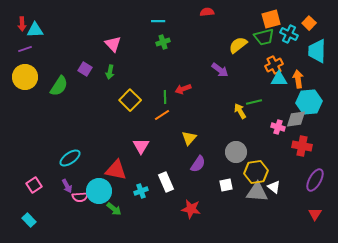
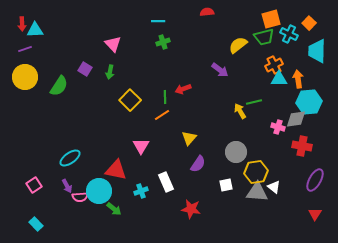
cyan rectangle at (29, 220): moved 7 px right, 4 px down
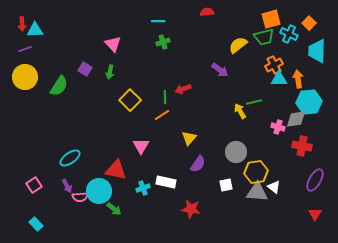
white rectangle at (166, 182): rotated 54 degrees counterclockwise
cyan cross at (141, 191): moved 2 px right, 3 px up
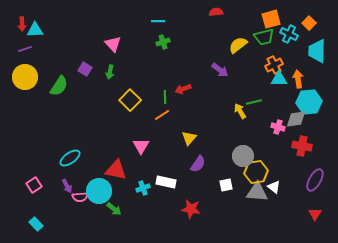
red semicircle at (207, 12): moved 9 px right
gray circle at (236, 152): moved 7 px right, 4 px down
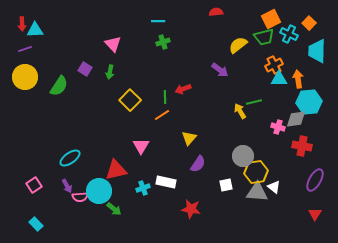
orange square at (271, 19): rotated 12 degrees counterclockwise
red triangle at (116, 170): rotated 25 degrees counterclockwise
